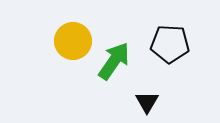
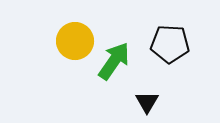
yellow circle: moved 2 px right
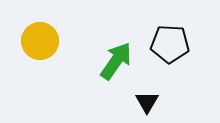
yellow circle: moved 35 px left
green arrow: moved 2 px right
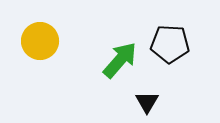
green arrow: moved 4 px right, 1 px up; rotated 6 degrees clockwise
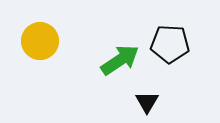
green arrow: rotated 15 degrees clockwise
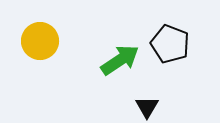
black pentagon: rotated 18 degrees clockwise
black triangle: moved 5 px down
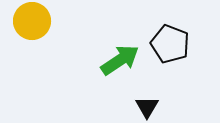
yellow circle: moved 8 px left, 20 px up
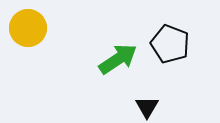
yellow circle: moved 4 px left, 7 px down
green arrow: moved 2 px left, 1 px up
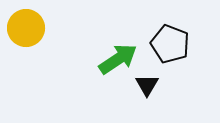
yellow circle: moved 2 px left
black triangle: moved 22 px up
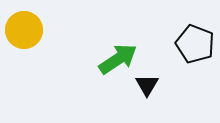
yellow circle: moved 2 px left, 2 px down
black pentagon: moved 25 px right
